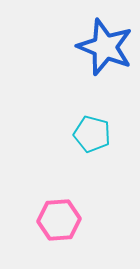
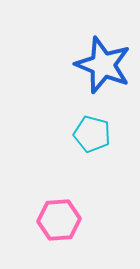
blue star: moved 2 px left, 18 px down
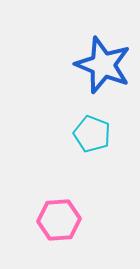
cyan pentagon: rotated 6 degrees clockwise
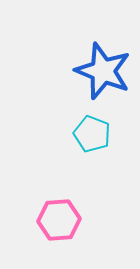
blue star: moved 6 px down
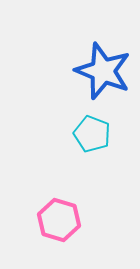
pink hexagon: rotated 21 degrees clockwise
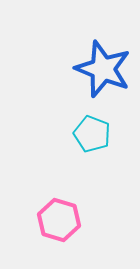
blue star: moved 2 px up
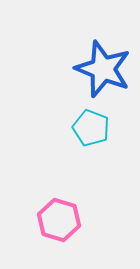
cyan pentagon: moved 1 px left, 6 px up
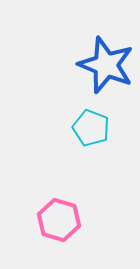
blue star: moved 3 px right, 4 px up
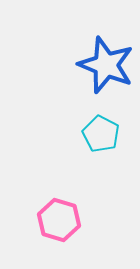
cyan pentagon: moved 10 px right, 6 px down; rotated 6 degrees clockwise
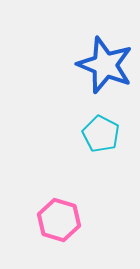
blue star: moved 1 px left
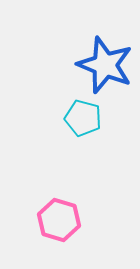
cyan pentagon: moved 18 px left, 16 px up; rotated 12 degrees counterclockwise
